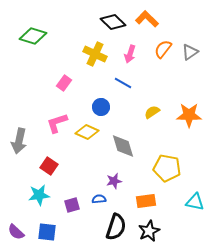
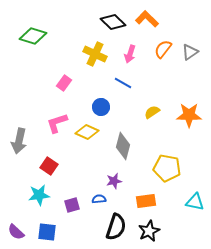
gray diamond: rotated 32 degrees clockwise
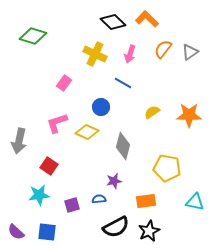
black semicircle: rotated 44 degrees clockwise
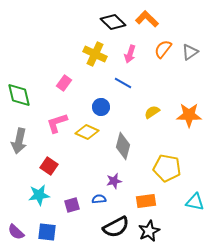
green diamond: moved 14 px left, 59 px down; rotated 60 degrees clockwise
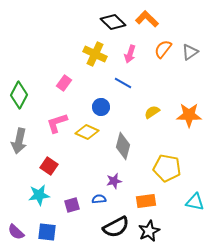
green diamond: rotated 40 degrees clockwise
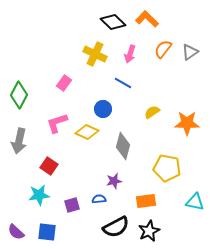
blue circle: moved 2 px right, 2 px down
orange star: moved 2 px left, 8 px down
